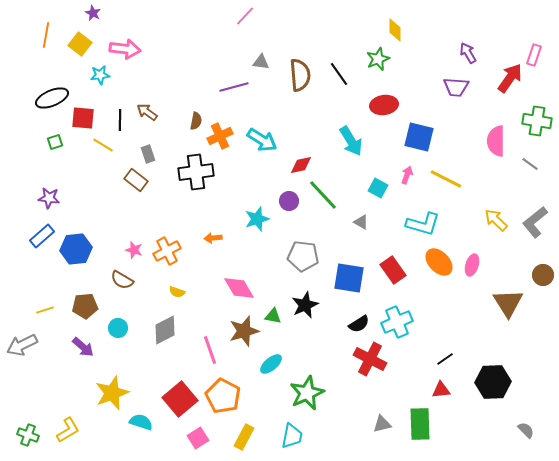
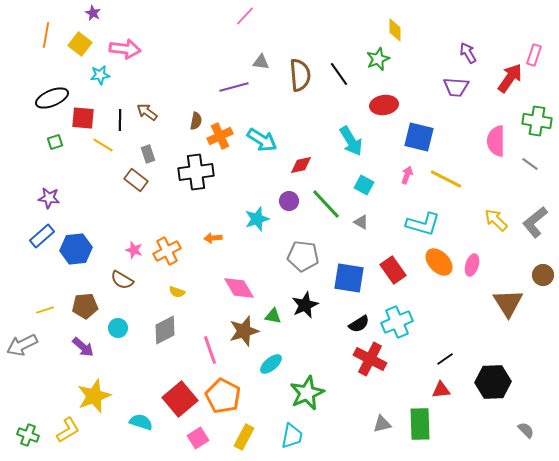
cyan square at (378, 188): moved 14 px left, 3 px up
green line at (323, 195): moved 3 px right, 9 px down
yellow star at (112, 393): moved 18 px left, 3 px down
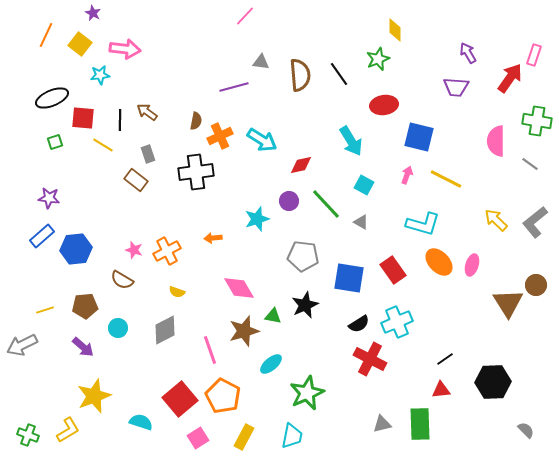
orange line at (46, 35): rotated 15 degrees clockwise
brown circle at (543, 275): moved 7 px left, 10 px down
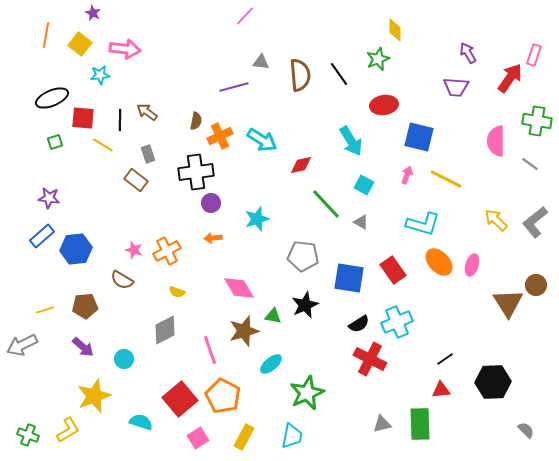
orange line at (46, 35): rotated 15 degrees counterclockwise
purple circle at (289, 201): moved 78 px left, 2 px down
cyan circle at (118, 328): moved 6 px right, 31 px down
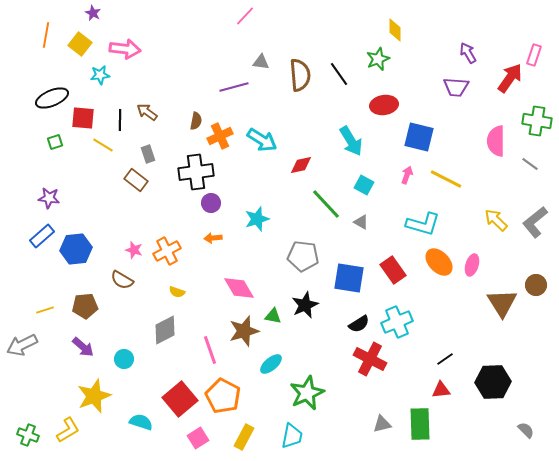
brown triangle at (508, 303): moved 6 px left
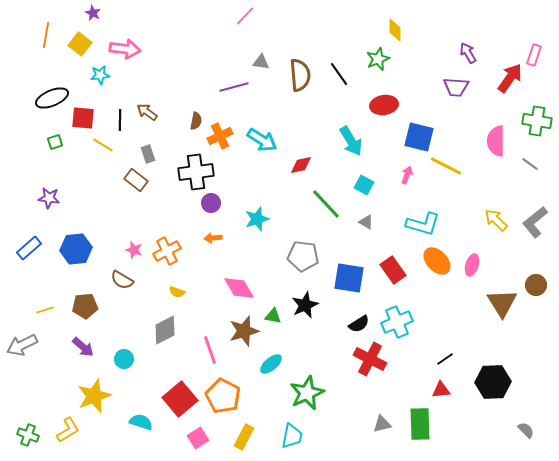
yellow line at (446, 179): moved 13 px up
gray triangle at (361, 222): moved 5 px right
blue rectangle at (42, 236): moved 13 px left, 12 px down
orange ellipse at (439, 262): moved 2 px left, 1 px up
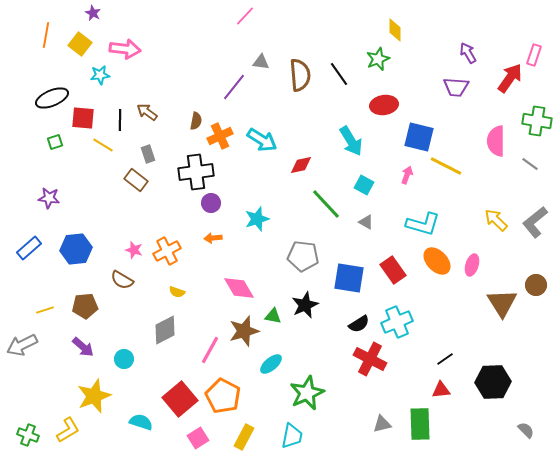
purple line at (234, 87): rotated 36 degrees counterclockwise
pink line at (210, 350): rotated 48 degrees clockwise
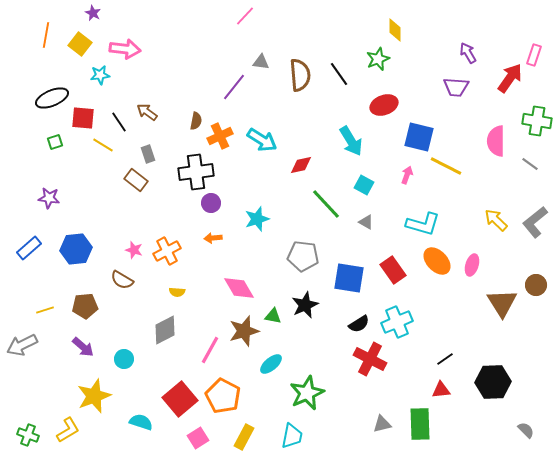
red ellipse at (384, 105): rotated 12 degrees counterclockwise
black line at (120, 120): moved 1 px left, 2 px down; rotated 35 degrees counterclockwise
yellow semicircle at (177, 292): rotated 14 degrees counterclockwise
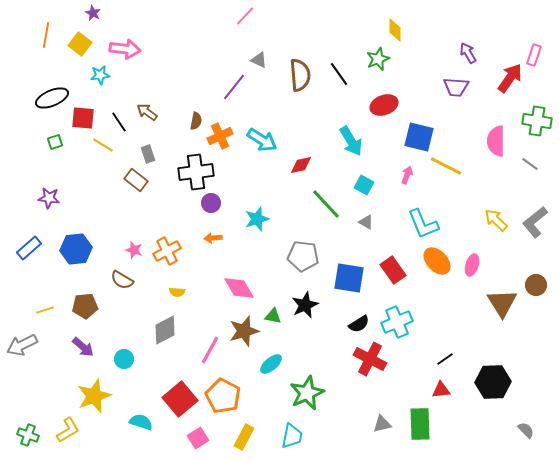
gray triangle at (261, 62): moved 2 px left, 2 px up; rotated 18 degrees clockwise
cyan L-shape at (423, 224): rotated 52 degrees clockwise
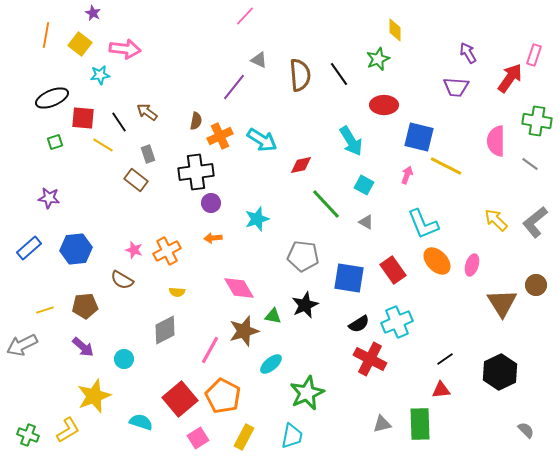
red ellipse at (384, 105): rotated 20 degrees clockwise
black hexagon at (493, 382): moved 7 px right, 10 px up; rotated 24 degrees counterclockwise
